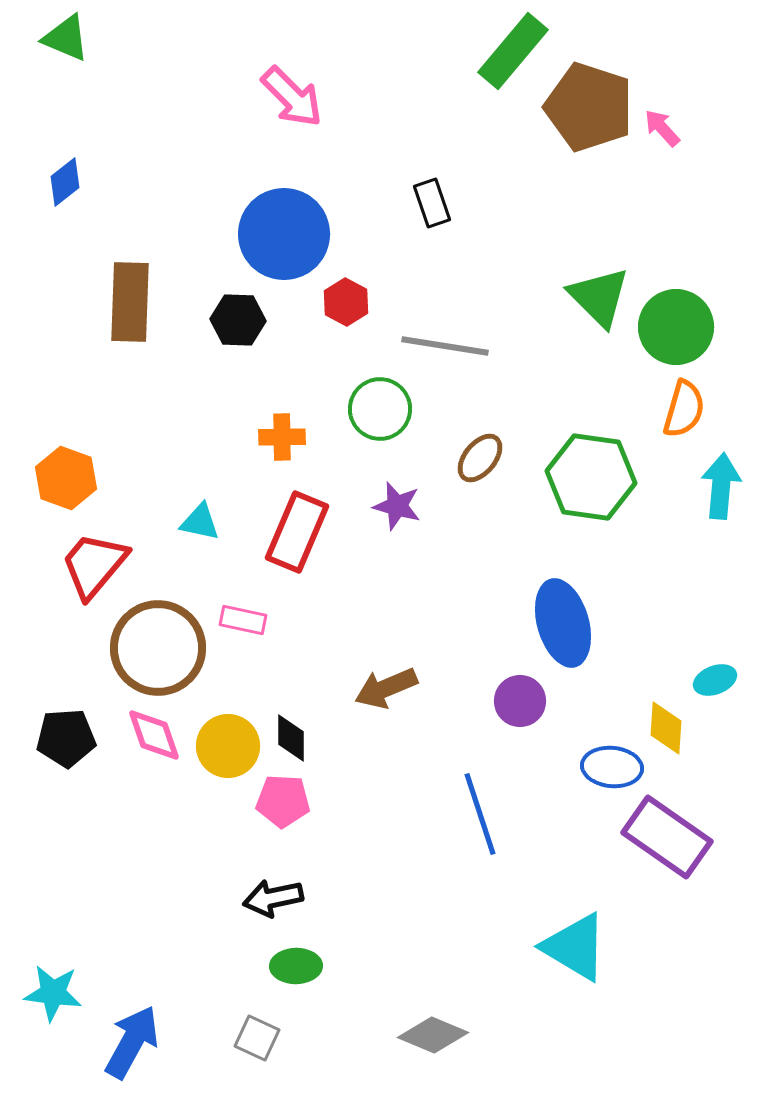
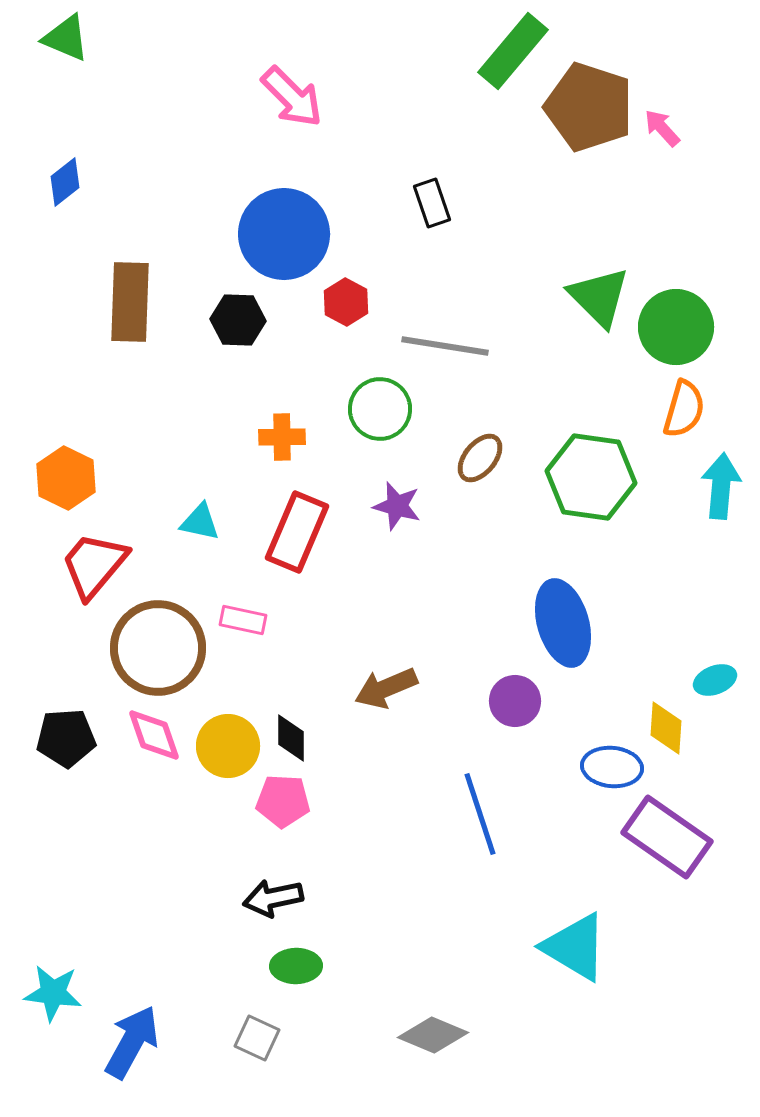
orange hexagon at (66, 478): rotated 6 degrees clockwise
purple circle at (520, 701): moved 5 px left
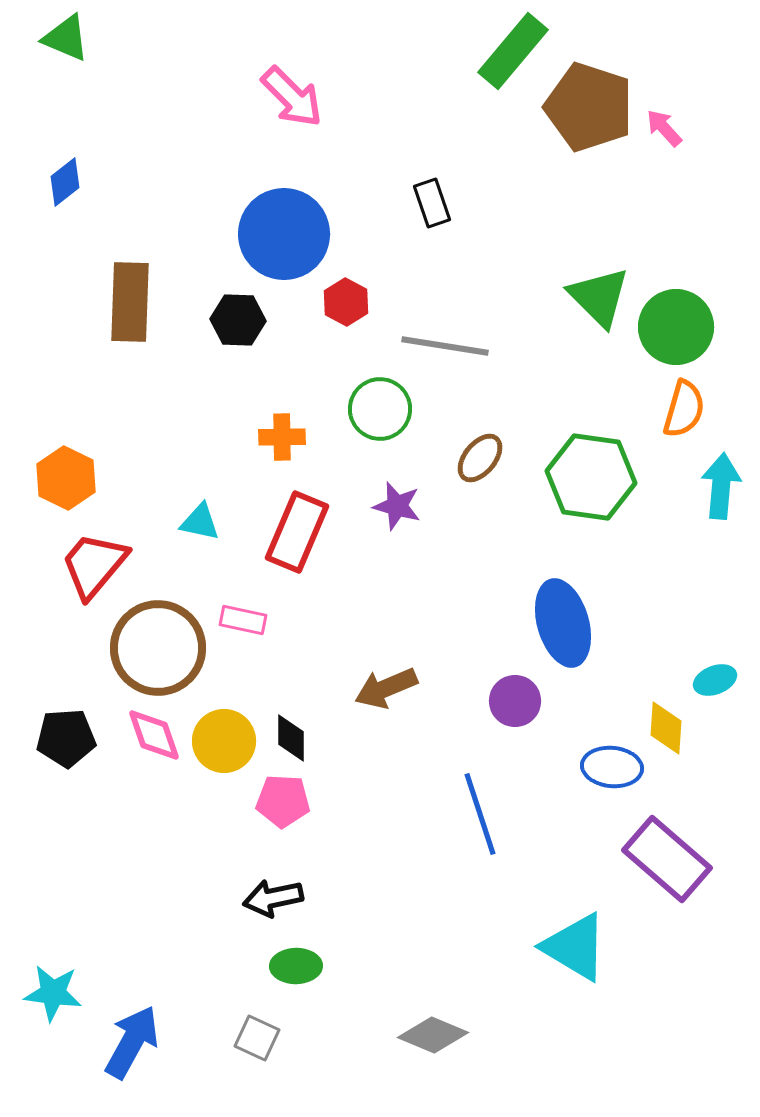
pink arrow at (662, 128): moved 2 px right
yellow circle at (228, 746): moved 4 px left, 5 px up
purple rectangle at (667, 837): moved 22 px down; rotated 6 degrees clockwise
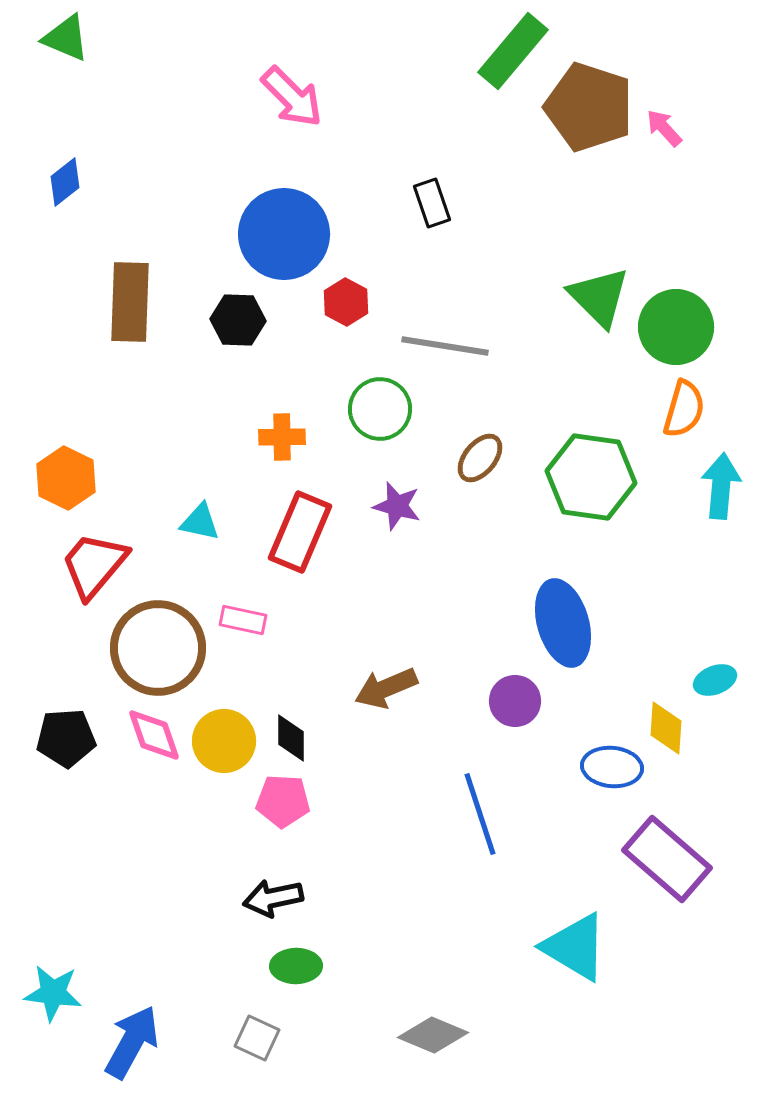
red rectangle at (297, 532): moved 3 px right
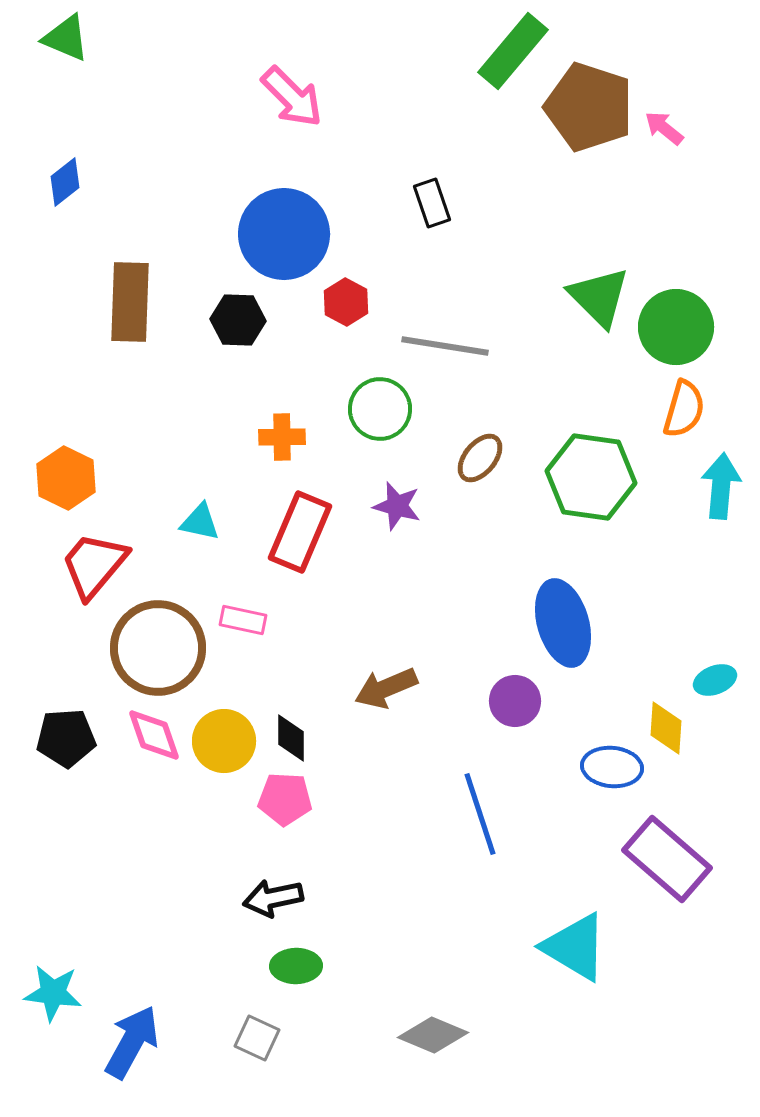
pink arrow at (664, 128): rotated 9 degrees counterclockwise
pink pentagon at (283, 801): moved 2 px right, 2 px up
